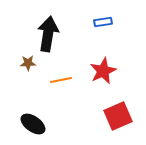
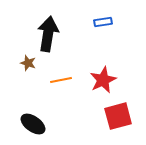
brown star: rotated 21 degrees clockwise
red star: moved 9 px down
red square: rotated 8 degrees clockwise
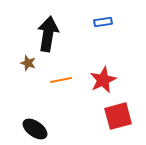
black ellipse: moved 2 px right, 5 px down
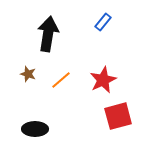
blue rectangle: rotated 42 degrees counterclockwise
brown star: moved 11 px down
orange line: rotated 30 degrees counterclockwise
black ellipse: rotated 35 degrees counterclockwise
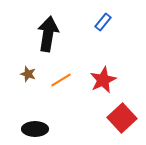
orange line: rotated 10 degrees clockwise
red square: moved 4 px right, 2 px down; rotated 28 degrees counterclockwise
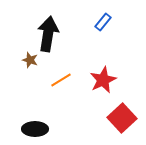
brown star: moved 2 px right, 14 px up
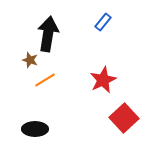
orange line: moved 16 px left
red square: moved 2 px right
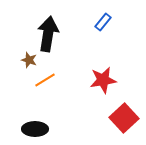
brown star: moved 1 px left
red star: rotated 16 degrees clockwise
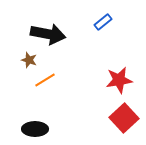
blue rectangle: rotated 12 degrees clockwise
black arrow: rotated 92 degrees clockwise
red star: moved 16 px right
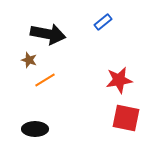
red square: moved 2 px right; rotated 36 degrees counterclockwise
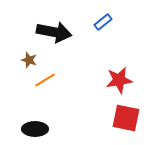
black arrow: moved 6 px right, 2 px up
